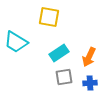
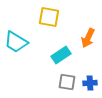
cyan rectangle: moved 2 px right, 2 px down
orange arrow: moved 1 px left, 19 px up
gray square: moved 3 px right, 5 px down; rotated 18 degrees clockwise
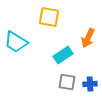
cyan rectangle: moved 2 px right
blue cross: moved 1 px down
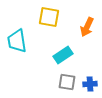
orange arrow: moved 1 px left, 11 px up
cyan trapezoid: moved 1 px right, 1 px up; rotated 50 degrees clockwise
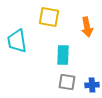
orange arrow: rotated 36 degrees counterclockwise
cyan rectangle: rotated 54 degrees counterclockwise
blue cross: moved 2 px right, 1 px down
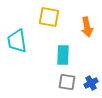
blue cross: moved 1 px left, 2 px up; rotated 24 degrees counterclockwise
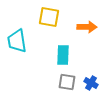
orange arrow: rotated 78 degrees counterclockwise
blue cross: rotated 32 degrees counterclockwise
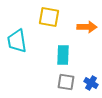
gray square: moved 1 px left
